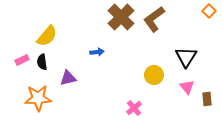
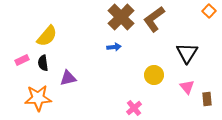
blue arrow: moved 17 px right, 5 px up
black triangle: moved 1 px right, 4 px up
black semicircle: moved 1 px right, 1 px down
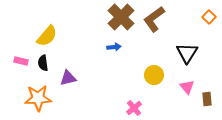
orange square: moved 6 px down
pink rectangle: moved 1 px left, 1 px down; rotated 40 degrees clockwise
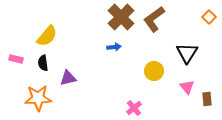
pink rectangle: moved 5 px left, 2 px up
yellow circle: moved 4 px up
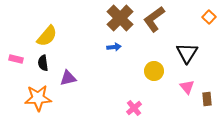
brown cross: moved 1 px left, 1 px down
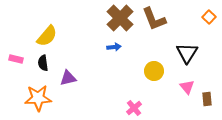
brown L-shape: rotated 76 degrees counterclockwise
